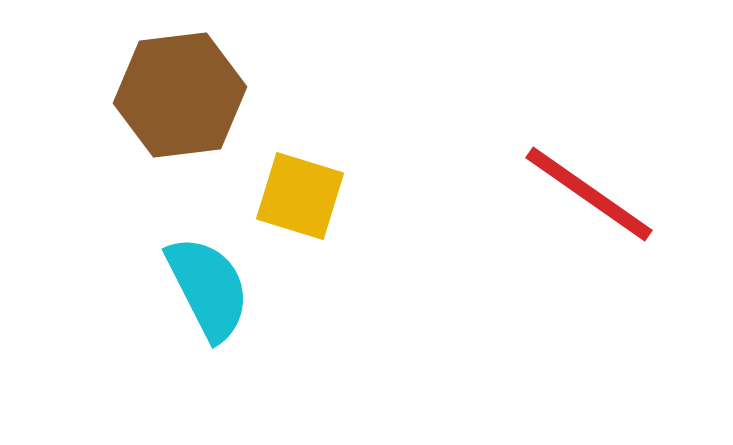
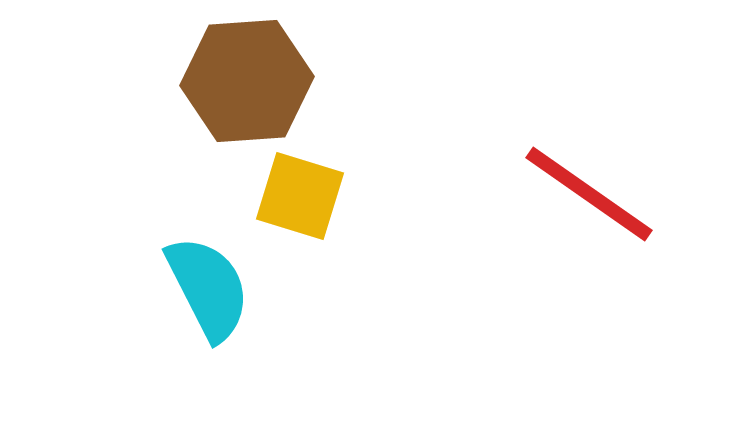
brown hexagon: moved 67 px right, 14 px up; rotated 3 degrees clockwise
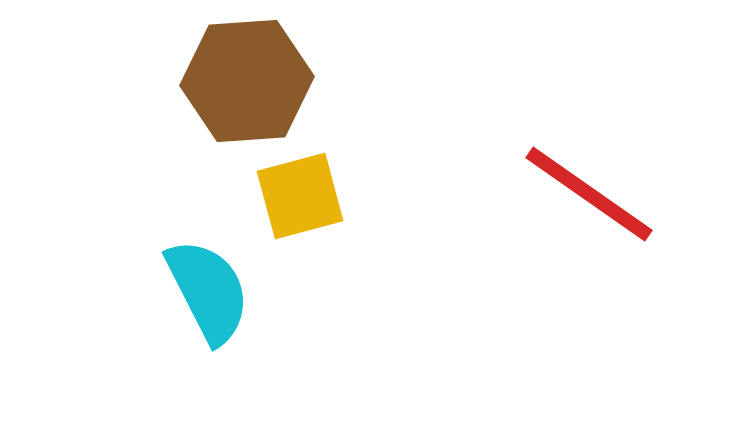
yellow square: rotated 32 degrees counterclockwise
cyan semicircle: moved 3 px down
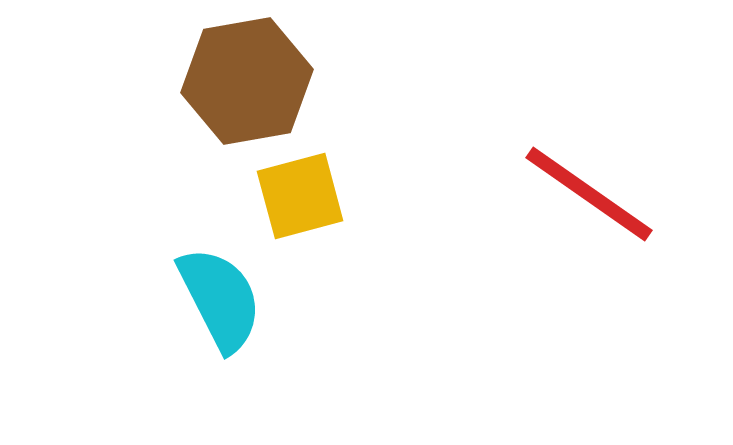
brown hexagon: rotated 6 degrees counterclockwise
cyan semicircle: moved 12 px right, 8 px down
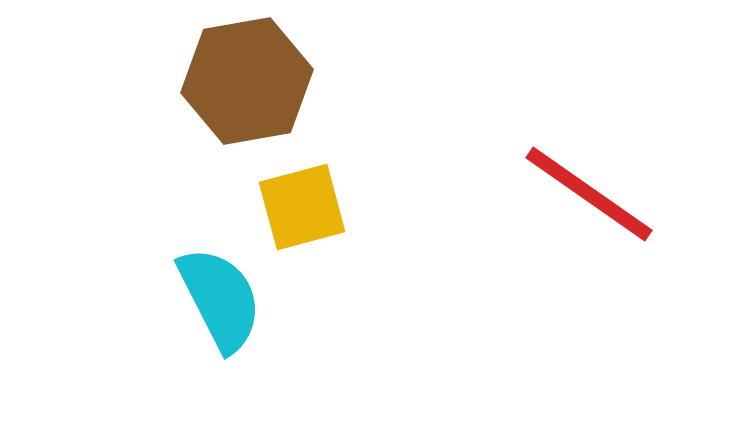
yellow square: moved 2 px right, 11 px down
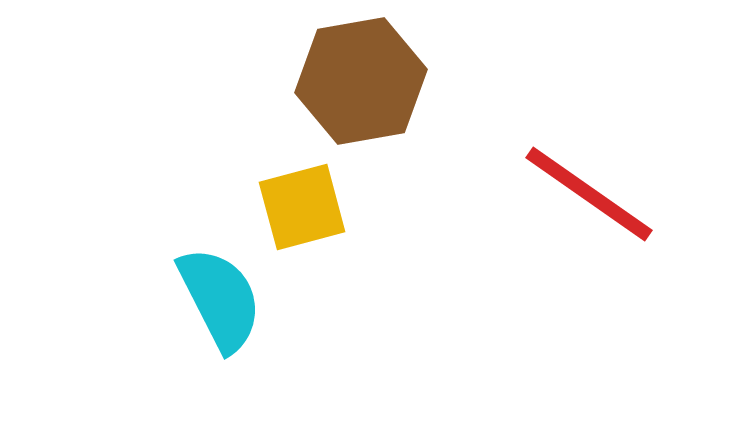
brown hexagon: moved 114 px right
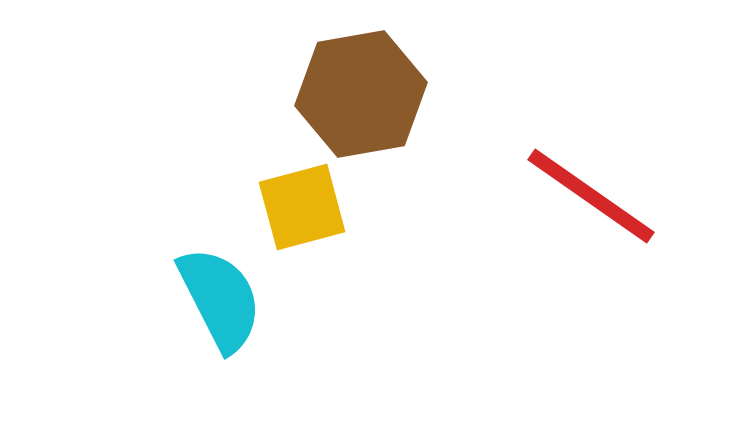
brown hexagon: moved 13 px down
red line: moved 2 px right, 2 px down
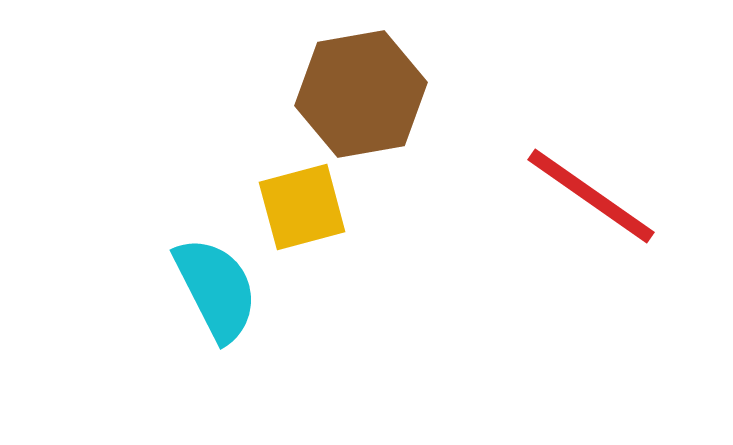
cyan semicircle: moved 4 px left, 10 px up
